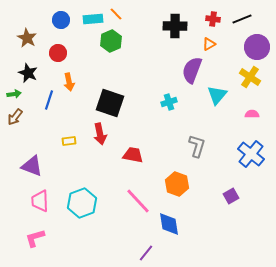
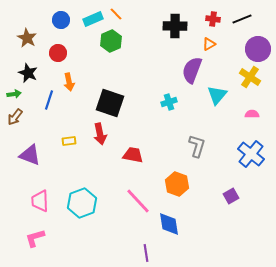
cyan rectangle: rotated 18 degrees counterclockwise
purple circle: moved 1 px right, 2 px down
purple triangle: moved 2 px left, 11 px up
purple line: rotated 48 degrees counterclockwise
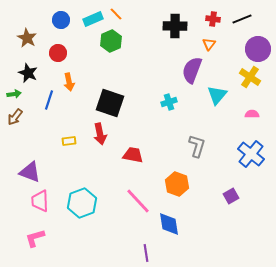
orange triangle: rotated 24 degrees counterclockwise
purple triangle: moved 17 px down
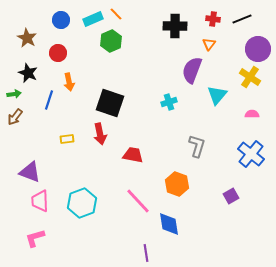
yellow rectangle: moved 2 px left, 2 px up
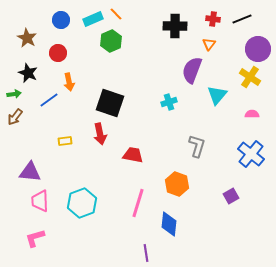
blue line: rotated 36 degrees clockwise
yellow rectangle: moved 2 px left, 2 px down
purple triangle: rotated 15 degrees counterclockwise
pink line: moved 2 px down; rotated 60 degrees clockwise
blue diamond: rotated 15 degrees clockwise
